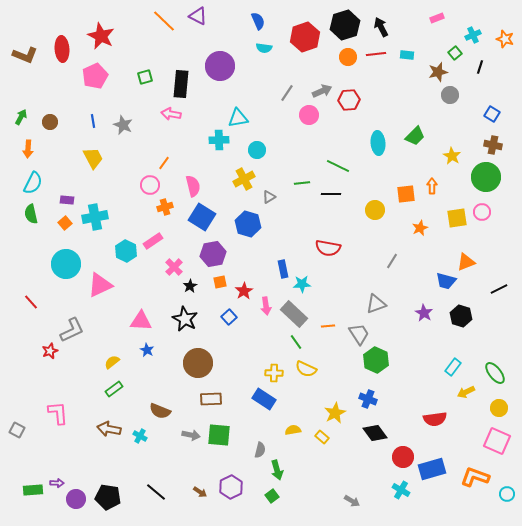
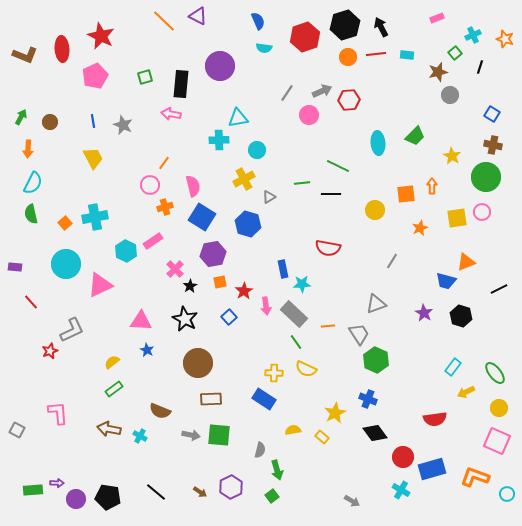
purple rectangle at (67, 200): moved 52 px left, 67 px down
pink cross at (174, 267): moved 1 px right, 2 px down
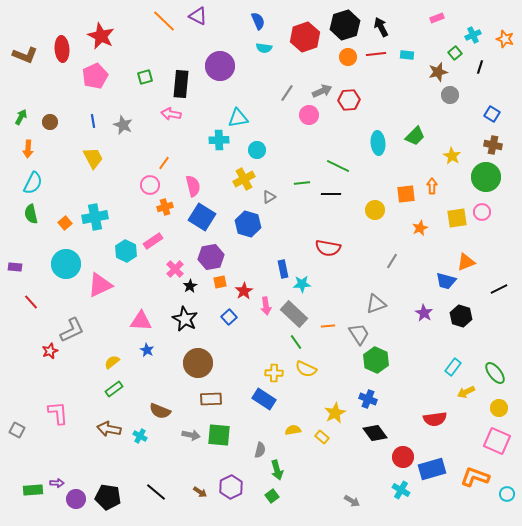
purple hexagon at (213, 254): moved 2 px left, 3 px down
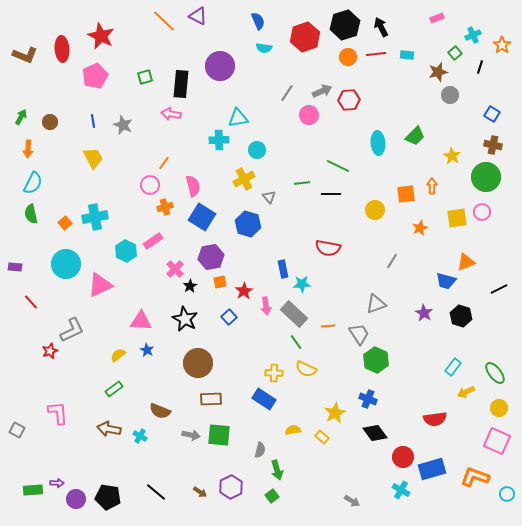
orange star at (505, 39): moved 3 px left, 6 px down; rotated 18 degrees clockwise
gray triangle at (269, 197): rotated 40 degrees counterclockwise
yellow semicircle at (112, 362): moved 6 px right, 7 px up
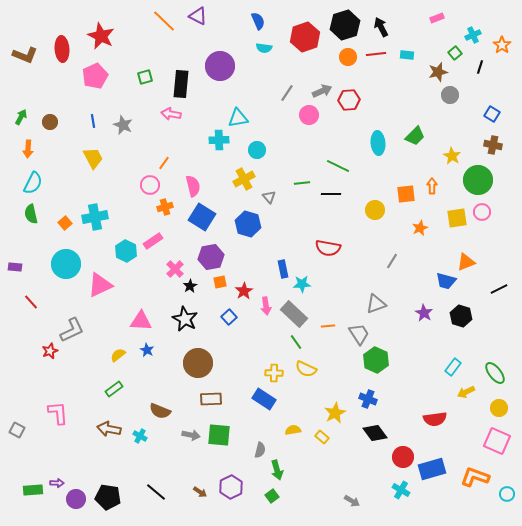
green circle at (486, 177): moved 8 px left, 3 px down
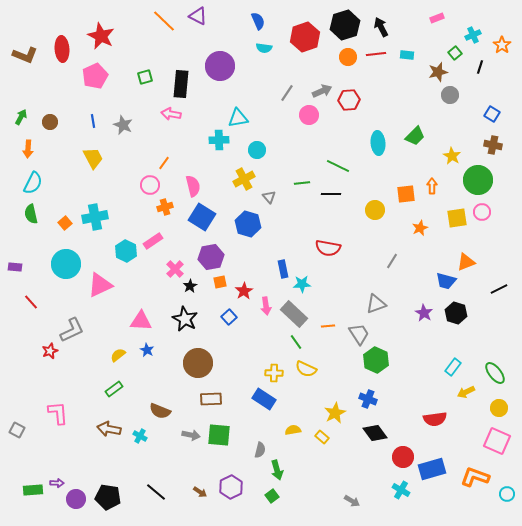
black hexagon at (461, 316): moved 5 px left, 3 px up
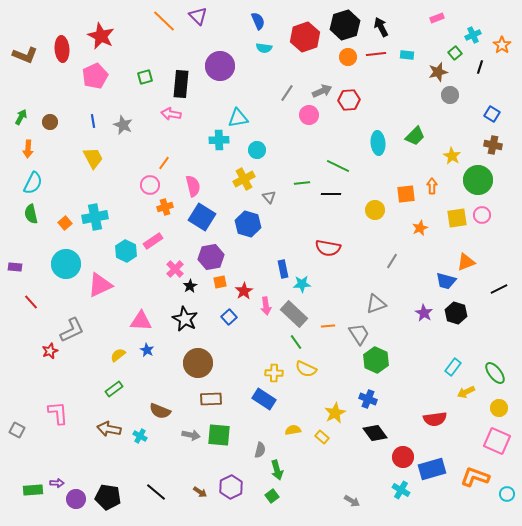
purple triangle at (198, 16): rotated 18 degrees clockwise
pink circle at (482, 212): moved 3 px down
